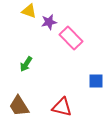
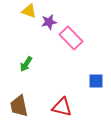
brown trapezoid: rotated 20 degrees clockwise
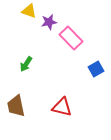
blue square: moved 12 px up; rotated 28 degrees counterclockwise
brown trapezoid: moved 3 px left
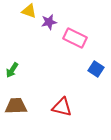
pink rectangle: moved 4 px right; rotated 20 degrees counterclockwise
green arrow: moved 14 px left, 6 px down
blue square: rotated 28 degrees counterclockwise
brown trapezoid: rotated 100 degrees clockwise
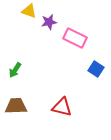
green arrow: moved 3 px right
